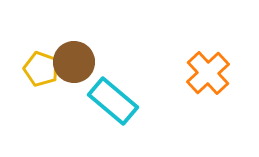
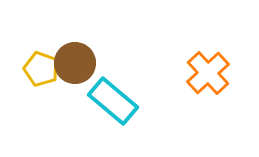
brown circle: moved 1 px right, 1 px down
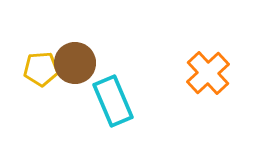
yellow pentagon: rotated 24 degrees counterclockwise
cyan rectangle: rotated 27 degrees clockwise
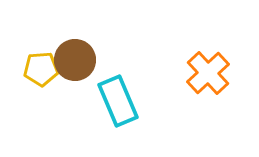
brown circle: moved 3 px up
cyan rectangle: moved 5 px right
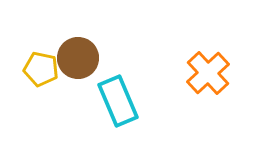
brown circle: moved 3 px right, 2 px up
yellow pentagon: rotated 16 degrees clockwise
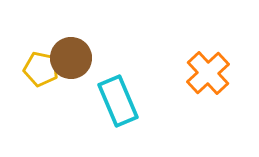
brown circle: moved 7 px left
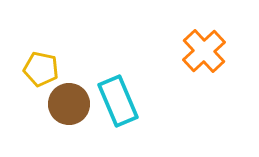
brown circle: moved 2 px left, 46 px down
orange cross: moved 4 px left, 22 px up
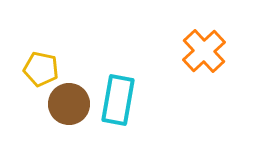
cyan rectangle: moved 1 px up; rotated 33 degrees clockwise
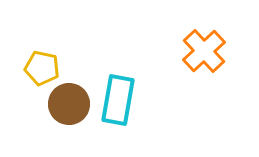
yellow pentagon: moved 1 px right, 1 px up
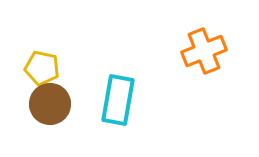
orange cross: rotated 21 degrees clockwise
brown circle: moved 19 px left
